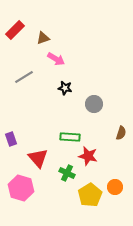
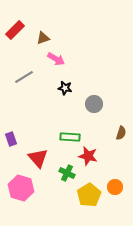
yellow pentagon: moved 1 px left
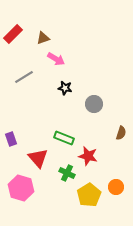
red rectangle: moved 2 px left, 4 px down
green rectangle: moved 6 px left, 1 px down; rotated 18 degrees clockwise
orange circle: moved 1 px right
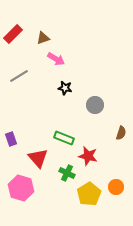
gray line: moved 5 px left, 1 px up
gray circle: moved 1 px right, 1 px down
yellow pentagon: moved 1 px up
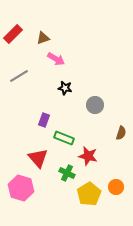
purple rectangle: moved 33 px right, 19 px up; rotated 40 degrees clockwise
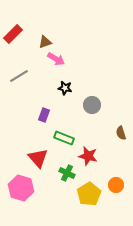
brown triangle: moved 2 px right, 4 px down
gray circle: moved 3 px left
purple rectangle: moved 5 px up
brown semicircle: rotated 144 degrees clockwise
orange circle: moved 2 px up
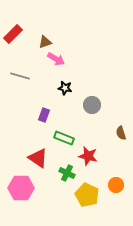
gray line: moved 1 px right; rotated 48 degrees clockwise
red triangle: rotated 15 degrees counterclockwise
pink hexagon: rotated 15 degrees counterclockwise
yellow pentagon: moved 2 px left, 1 px down; rotated 15 degrees counterclockwise
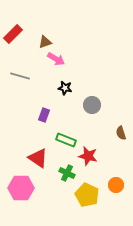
green rectangle: moved 2 px right, 2 px down
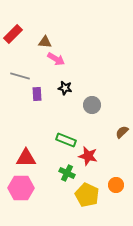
brown triangle: rotated 24 degrees clockwise
purple rectangle: moved 7 px left, 21 px up; rotated 24 degrees counterclockwise
brown semicircle: moved 1 px right, 1 px up; rotated 64 degrees clockwise
red triangle: moved 12 px left; rotated 35 degrees counterclockwise
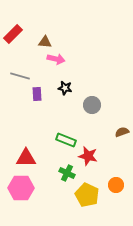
pink arrow: rotated 18 degrees counterclockwise
brown semicircle: rotated 24 degrees clockwise
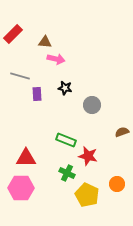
orange circle: moved 1 px right, 1 px up
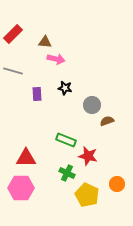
gray line: moved 7 px left, 5 px up
brown semicircle: moved 15 px left, 11 px up
